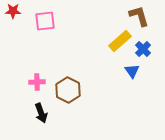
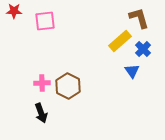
red star: moved 1 px right
brown L-shape: moved 2 px down
pink cross: moved 5 px right, 1 px down
brown hexagon: moved 4 px up
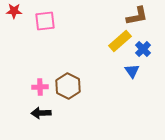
brown L-shape: moved 2 px left, 2 px up; rotated 95 degrees clockwise
pink cross: moved 2 px left, 4 px down
black arrow: rotated 108 degrees clockwise
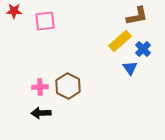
blue triangle: moved 2 px left, 3 px up
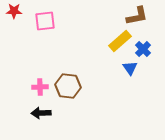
brown hexagon: rotated 20 degrees counterclockwise
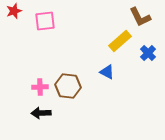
red star: rotated 21 degrees counterclockwise
brown L-shape: moved 3 px right, 1 px down; rotated 75 degrees clockwise
blue cross: moved 5 px right, 4 px down
blue triangle: moved 23 px left, 4 px down; rotated 28 degrees counterclockwise
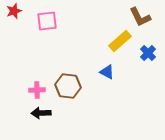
pink square: moved 2 px right
pink cross: moved 3 px left, 3 px down
